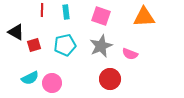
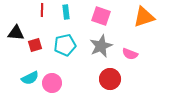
orange triangle: rotated 15 degrees counterclockwise
black triangle: moved 1 px down; rotated 24 degrees counterclockwise
red square: moved 1 px right
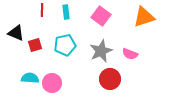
pink square: rotated 18 degrees clockwise
black triangle: rotated 18 degrees clockwise
gray star: moved 5 px down
cyan semicircle: rotated 150 degrees counterclockwise
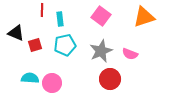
cyan rectangle: moved 6 px left, 7 px down
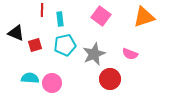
gray star: moved 7 px left, 3 px down
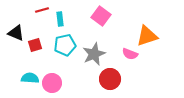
red line: rotated 72 degrees clockwise
orange triangle: moved 3 px right, 19 px down
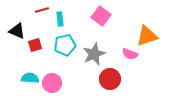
black triangle: moved 1 px right, 2 px up
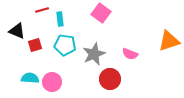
pink square: moved 3 px up
orange triangle: moved 22 px right, 5 px down
cyan pentagon: rotated 20 degrees clockwise
pink circle: moved 1 px up
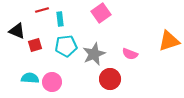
pink square: rotated 18 degrees clockwise
cyan pentagon: moved 1 px right, 1 px down; rotated 15 degrees counterclockwise
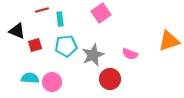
gray star: moved 1 px left, 1 px down
